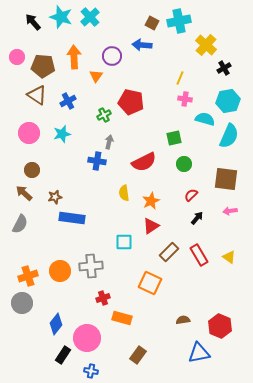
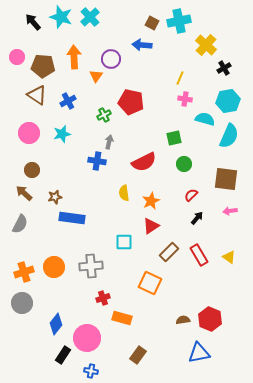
purple circle at (112, 56): moved 1 px left, 3 px down
orange circle at (60, 271): moved 6 px left, 4 px up
orange cross at (28, 276): moved 4 px left, 4 px up
red hexagon at (220, 326): moved 10 px left, 7 px up
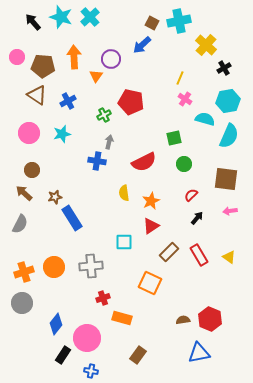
blue arrow at (142, 45): rotated 48 degrees counterclockwise
pink cross at (185, 99): rotated 24 degrees clockwise
blue rectangle at (72, 218): rotated 50 degrees clockwise
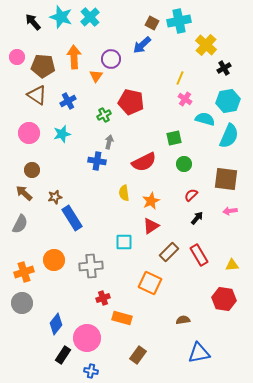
yellow triangle at (229, 257): moved 3 px right, 8 px down; rotated 40 degrees counterclockwise
orange circle at (54, 267): moved 7 px up
red hexagon at (210, 319): moved 14 px right, 20 px up; rotated 15 degrees counterclockwise
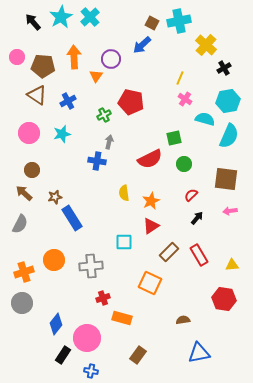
cyan star at (61, 17): rotated 25 degrees clockwise
red semicircle at (144, 162): moved 6 px right, 3 px up
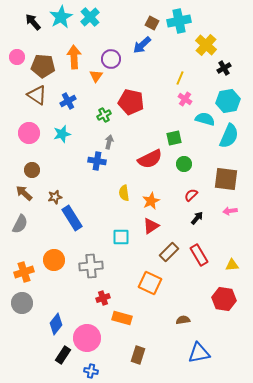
cyan square at (124, 242): moved 3 px left, 5 px up
brown rectangle at (138, 355): rotated 18 degrees counterclockwise
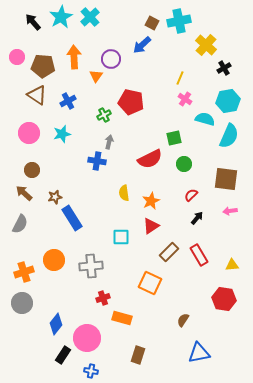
brown semicircle at (183, 320): rotated 48 degrees counterclockwise
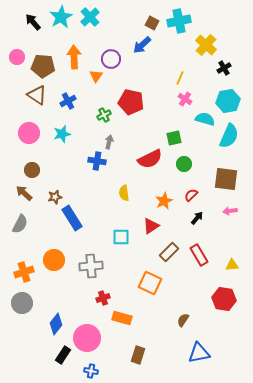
orange star at (151, 201): moved 13 px right
